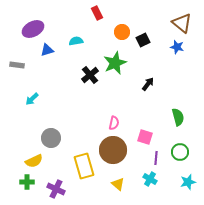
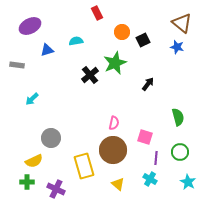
purple ellipse: moved 3 px left, 3 px up
cyan star: rotated 28 degrees counterclockwise
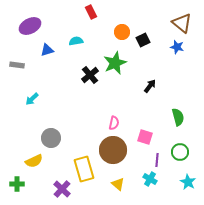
red rectangle: moved 6 px left, 1 px up
black arrow: moved 2 px right, 2 px down
purple line: moved 1 px right, 2 px down
yellow rectangle: moved 3 px down
green cross: moved 10 px left, 2 px down
purple cross: moved 6 px right; rotated 18 degrees clockwise
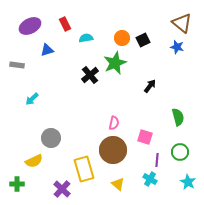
red rectangle: moved 26 px left, 12 px down
orange circle: moved 6 px down
cyan semicircle: moved 10 px right, 3 px up
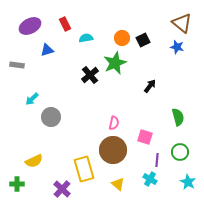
gray circle: moved 21 px up
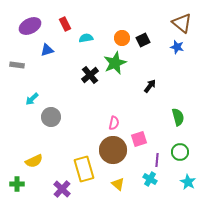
pink square: moved 6 px left, 2 px down; rotated 35 degrees counterclockwise
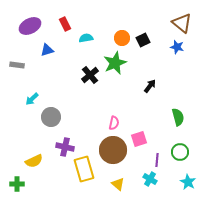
purple cross: moved 3 px right, 42 px up; rotated 30 degrees counterclockwise
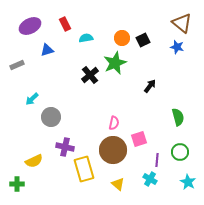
gray rectangle: rotated 32 degrees counterclockwise
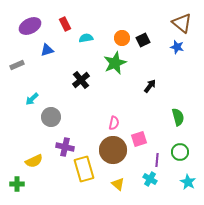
black cross: moved 9 px left, 5 px down
